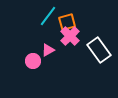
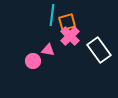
cyan line: moved 4 px right, 1 px up; rotated 30 degrees counterclockwise
pink triangle: rotated 40 degrees clockwise
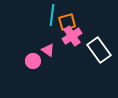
pink cross: moved 2 px right; rotated 12 degrees clockwise
pink triangle: rotated 24 degrees clockwise
